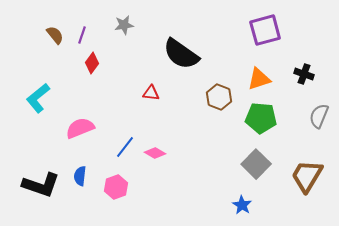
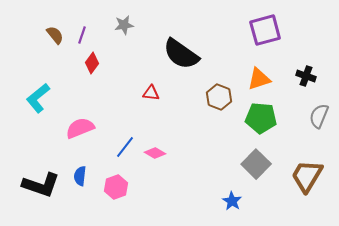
black cross: moved 2 px right, 2 px down
blue star: moved 10 px left, 4 px up
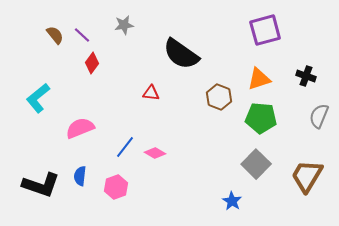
purple line: rotated 66 degrees counterclockwise
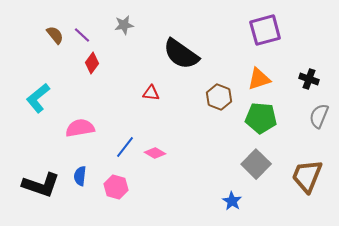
black cross: moved 3 px right, 3 px down
pink semicircle: rotated 12 degrees clockwise
brown trapezoid: rotated 9 degrees counterclockwise
pink hexagon: rotated 25 degrees counterclockwise
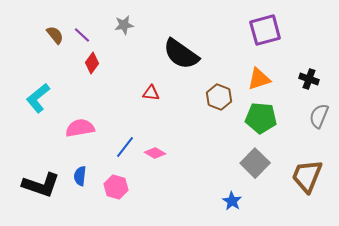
gray square: moved 1 px left, 1 px up
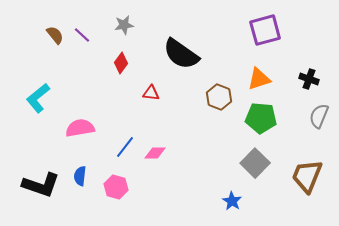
red diamond: moved 29 px right
pink diamond: rotated 30 degrees counterclockwise
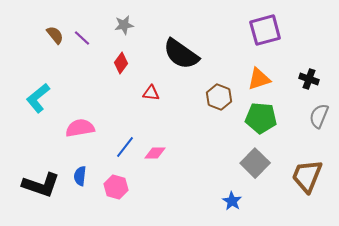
purple line: moved 3 px down
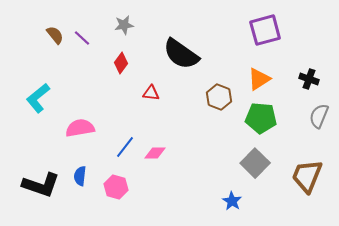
orange triangle: rotated 15 degrees counterclockwise
